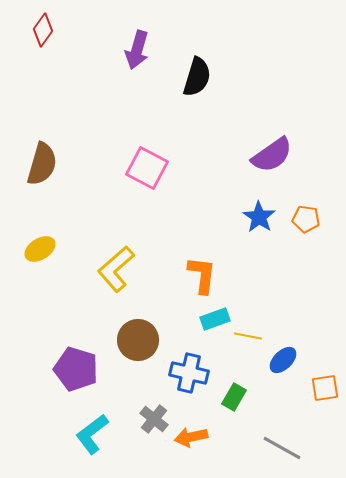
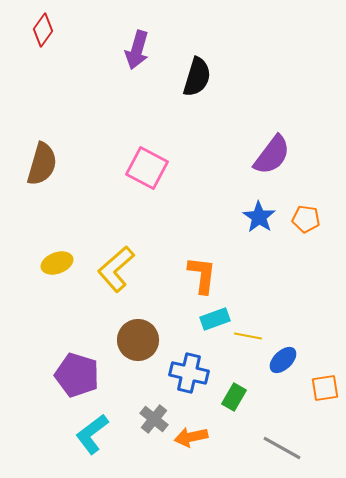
purple semicircle: rotated 18 degrees counterclockwise
yellow ellipse: moved 17 px right, 14 px down; rotated 12 degrees clockwise
purple pentagon: moved 1 px right, 6 px down
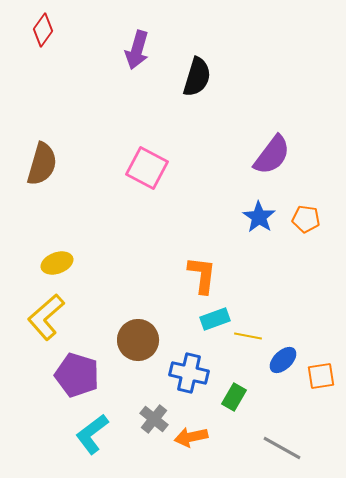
yellow L-shape: moved 70 px left, 48 px down
orange square: moved 4 px left, 12 px up
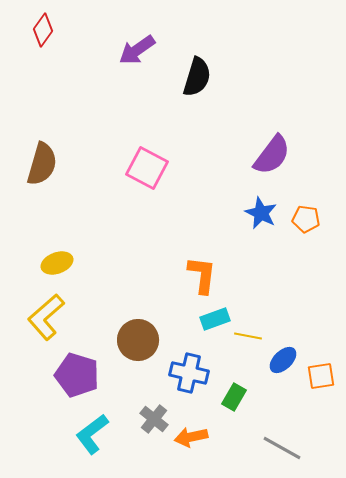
purple arrow: rotated 39 degrees clockwise
blue star: moved 2 px right, 4 px up; rotated 8 degrees counterclockwise
